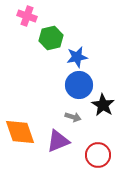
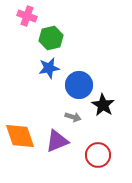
blue star: moved 28 px left, 11 px down
orange diamond: moved 4 px down
purple triangle: moved 1 px left
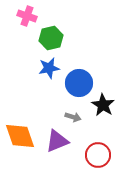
blue circle: moved 2 px up
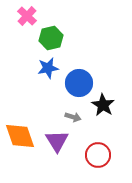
pink cross: rotated 24 degrees clockwise
blue star: moved 1 px left
purple triangle: rotated 40 degrees counterclockwise
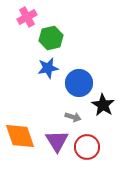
pink cross: moved 1 px down; rotated 18 degrees clockwise
red circle: moved 11 px left, 8 px up
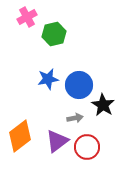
green hexagon: moved 3 px right, 4 px up
blue star: moved 11 px down
blue circle: moved 2 px down
gray arrow: moved 2 px right, 1 px down; rotated 28 degrees counterclockwise
orange diamond: rotated 72 degrees clockwise
purple triangle: rotated 25 degrees clockwise
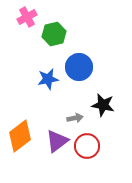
blue circle: moved 18 px up
black star: rotated 20 degrees counterclockwise
red circle: moved 1 px up
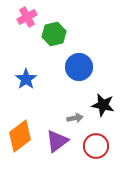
blue star: moved 22 px left; rotated 25 degrees counterclockwise
red circle: moved 9 px right
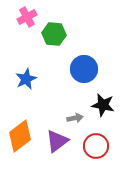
green hexagon: rotated 20 degrees clockwise
blue circle: moved 5 px right, 2 px down
blue star: rotated 10 degrees clockwise
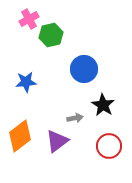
pink cross: moved 2 px right, 2 px down
green hexagon: moved 3 px left, 1 px down; rotated 20 degrees counterclockwise
blue star: moved 3 px down; rotated 20 degrees clockwise
black star: rotated 20 degrees clockwise
red circle: moved 13 px right
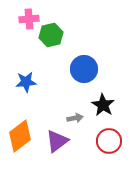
pink cross: rotated 24 degrees clockwise
red circle: moved 5 px up
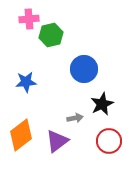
black star: moved 1 px left, 1 px up; rotated 15 degrees clockwise
orange diamond: moved 1 px right, 1 px up
